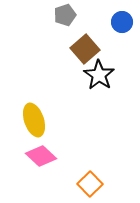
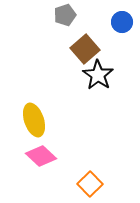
black star: moved 1 px left
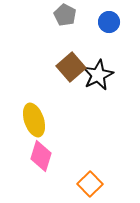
gray pentagon: rotated 25 degrees counterclockwise
blue circle: moved 13 px left
brown square: moved 14 px left, 18 px down
black star: rotated 12 degrees clockwise
pink diamond: rotated 64 degrees clockwise
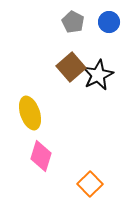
gray pentagon: moved 8 px right, 7 px down
yellow ellipse: moved 4 px left, 7 px up
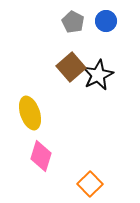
blue circle: moved 3 px left, 1 px up
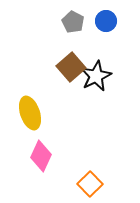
black star: moved 2 px left, 1 px down
pink diamond: rotated 8 degrees clockwise
